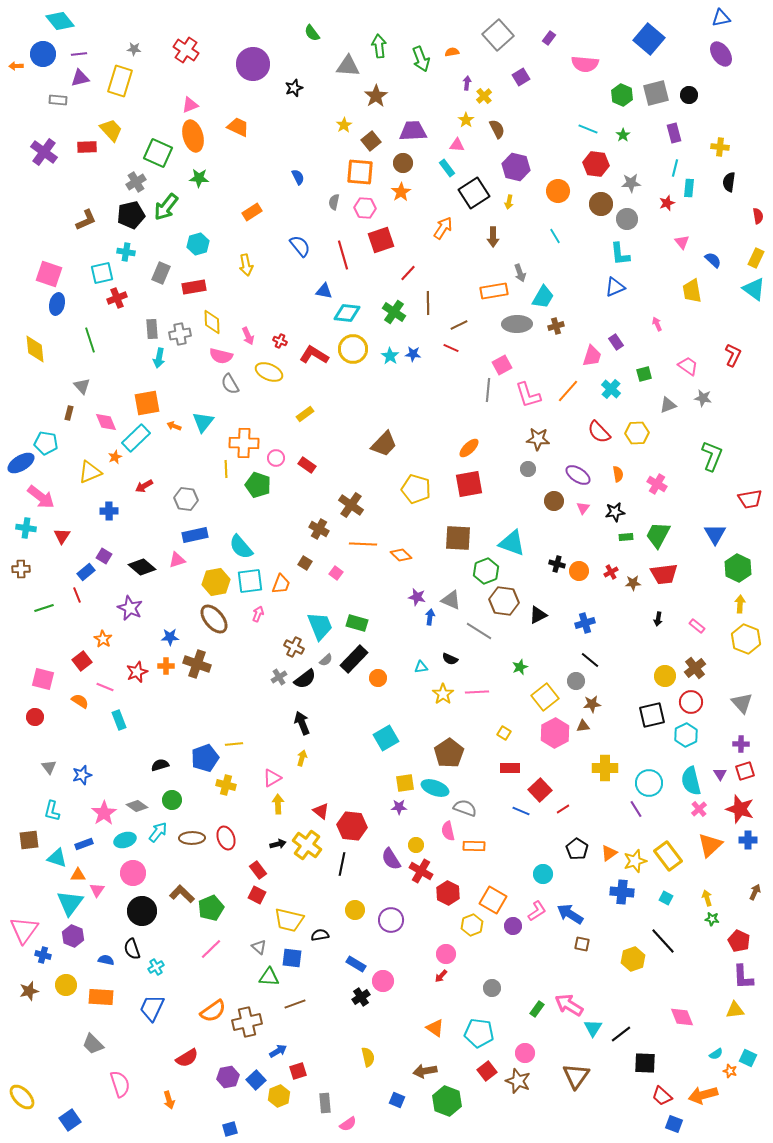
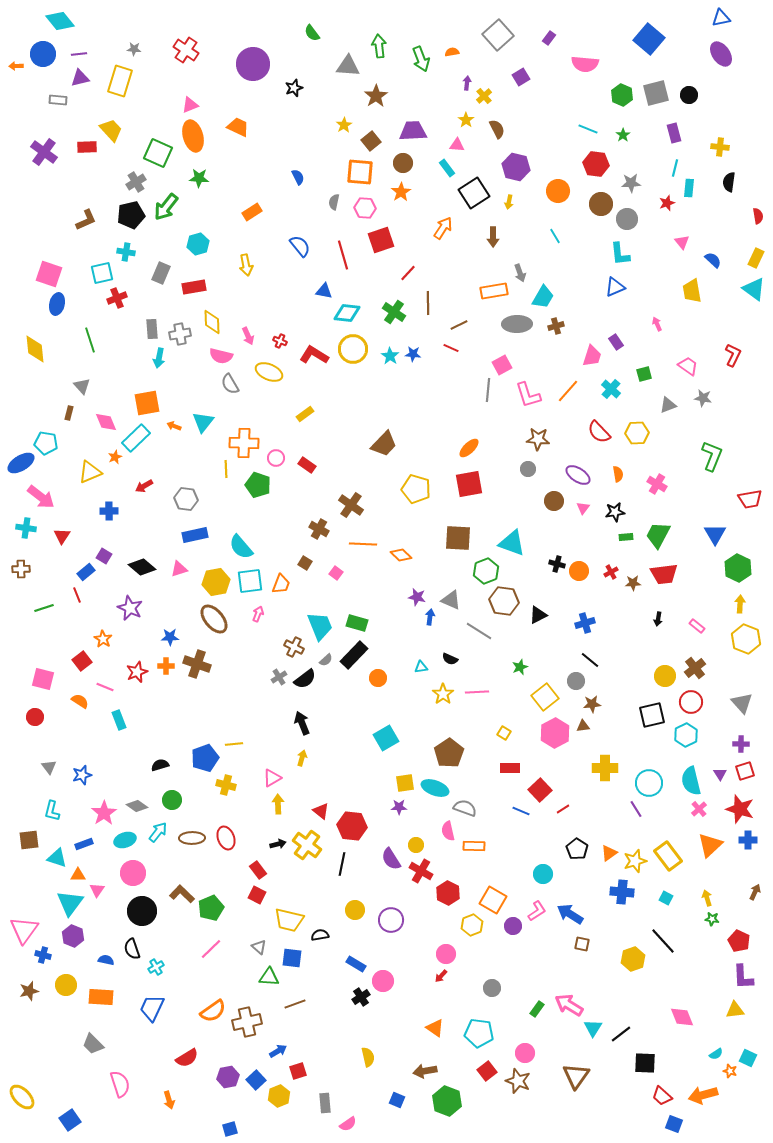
pink triangle at (177, 560): moved 2 px right, 9 px down
black rectangle at (354, 659): moved 4 px up
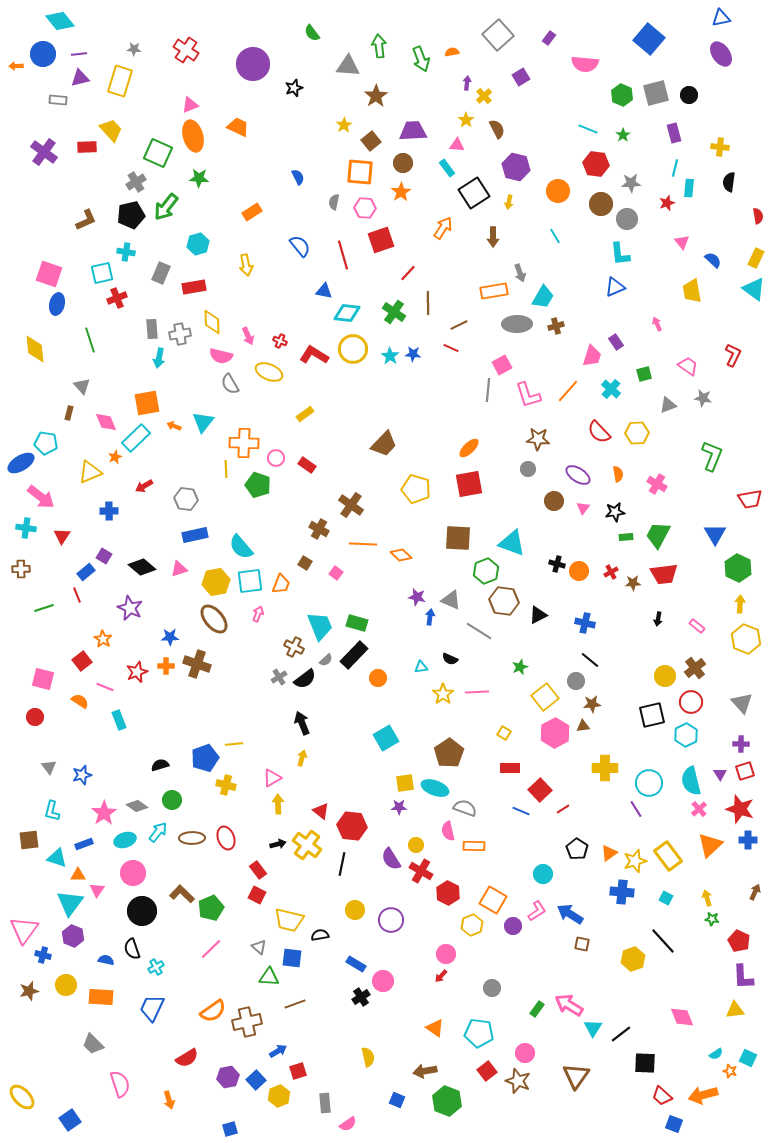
blue cross at (585, 623): rotated 30 degrees clockwise
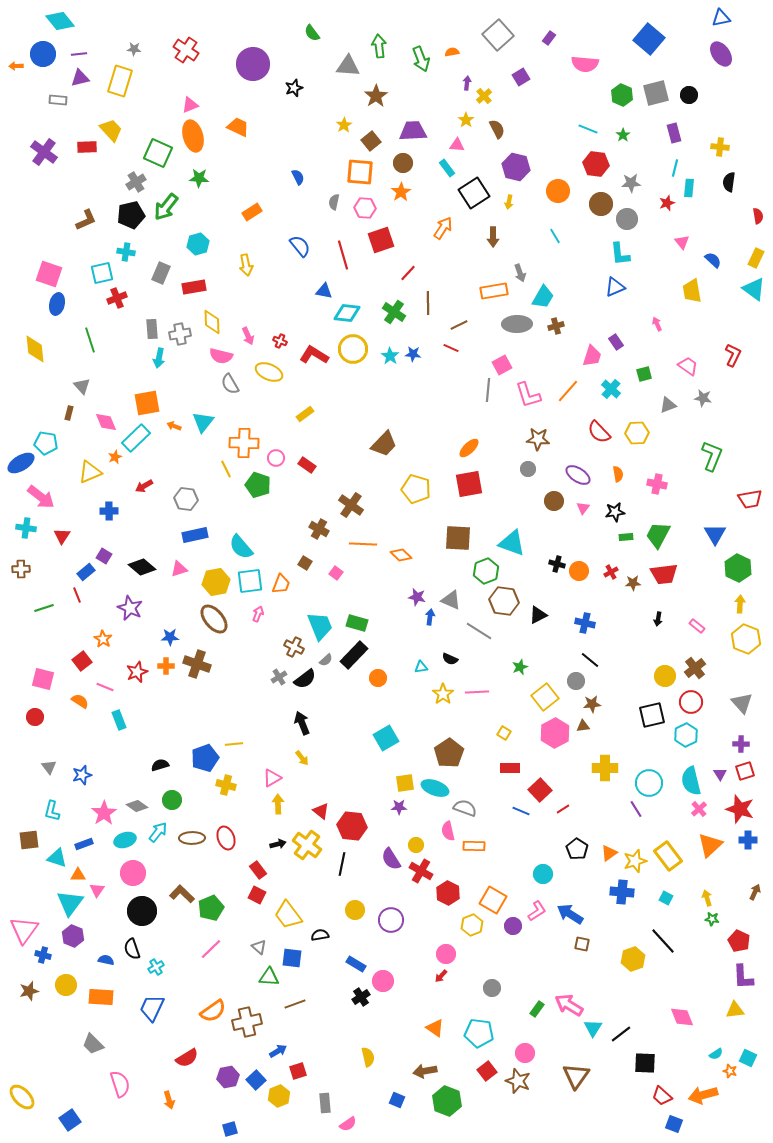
yellow line at (226, 469): rotated 24 degrees counterclockwise
pink cross at (657, 484): rotated 18 degrees counterclockwise
yellow arrow at (302, 758): rotated 126 degrees clockwise
yellow trapezoid at (289, 920): moved 1 px left, 5 px up; rotated 40 degrees clockwise
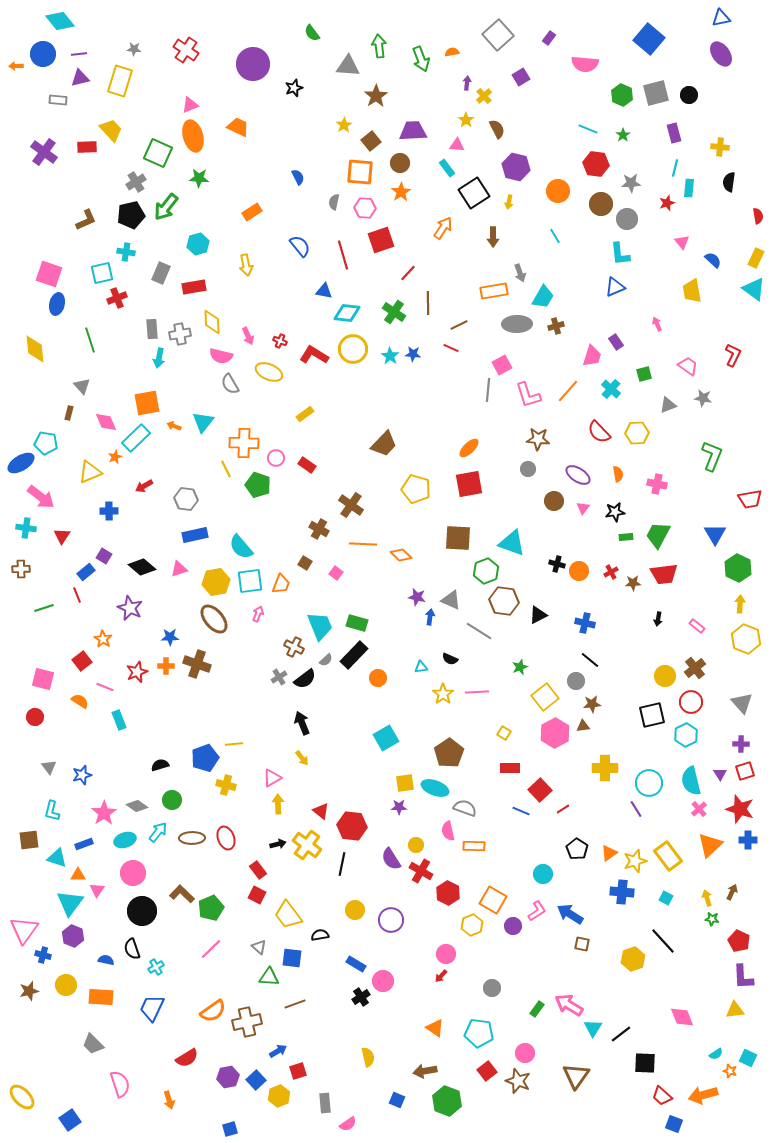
brown circle at (403, 163): moved 3 px left
brown arrow at (755, 892): moved 23 px left
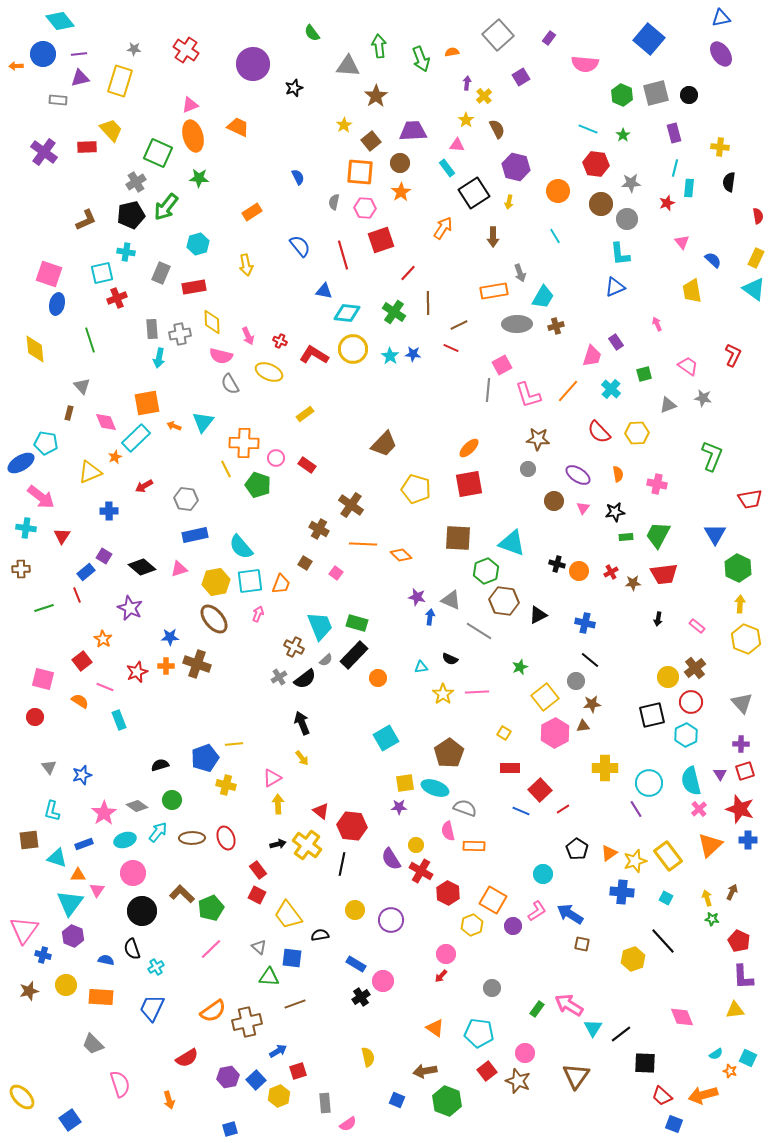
yellow circle at (665, 676): moved 3 px right, 1 px down
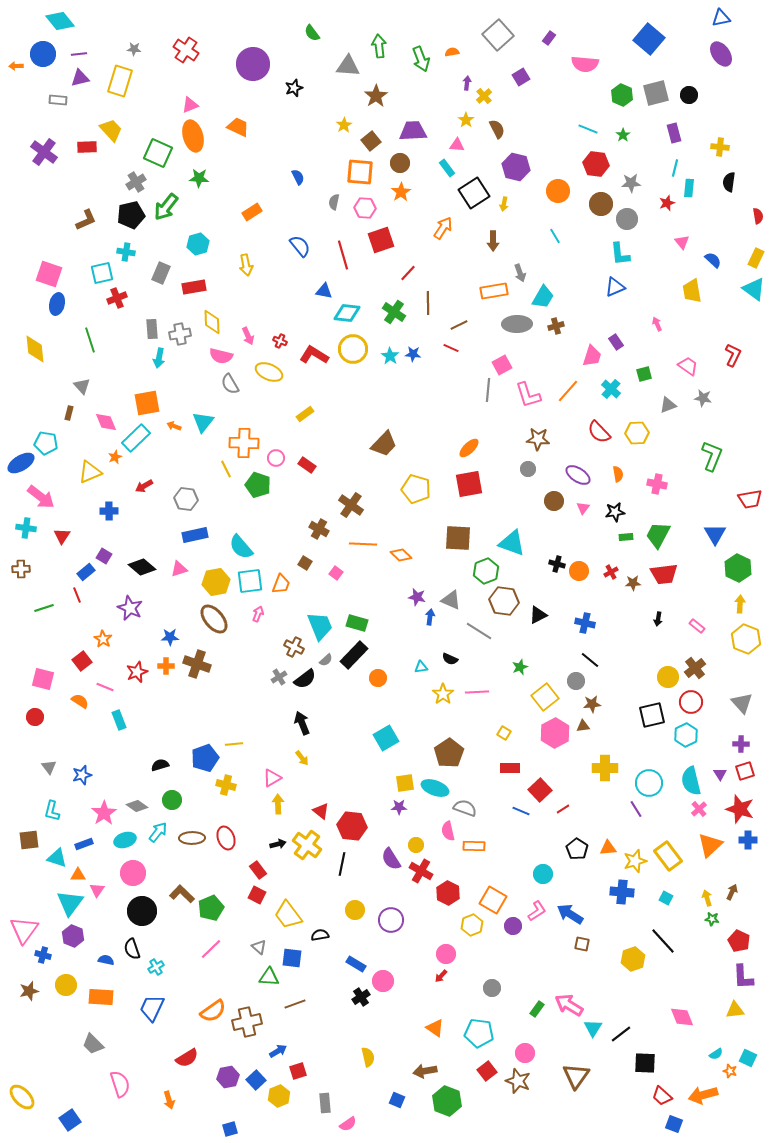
yellow arrow at (509, 202): moved 5 px left, 2 px down
brown arrow at (493, 237): moved 4 px down
orange triangle at (609, 853): moved 1 px left, 5 px up; rotated 30 degrees clockwise
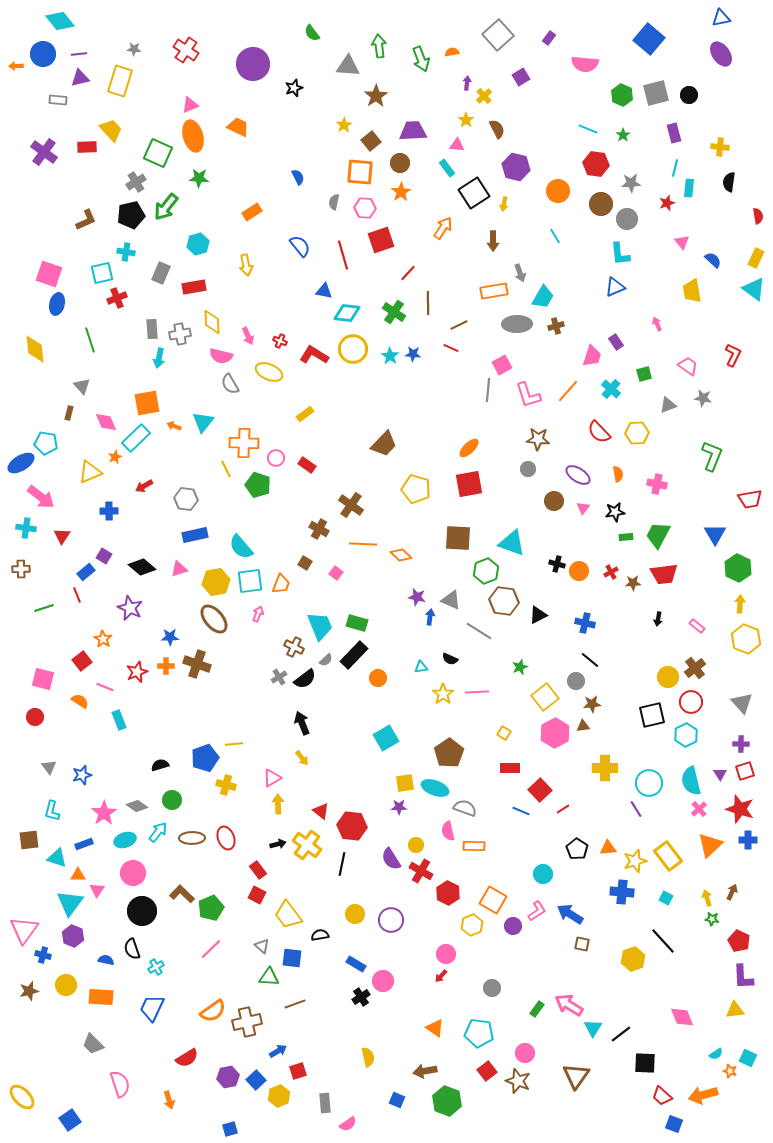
yellow circle at (355, 910): moved 4 px down
gray triangle at (259, 947): moved 3 px right, 1 px up
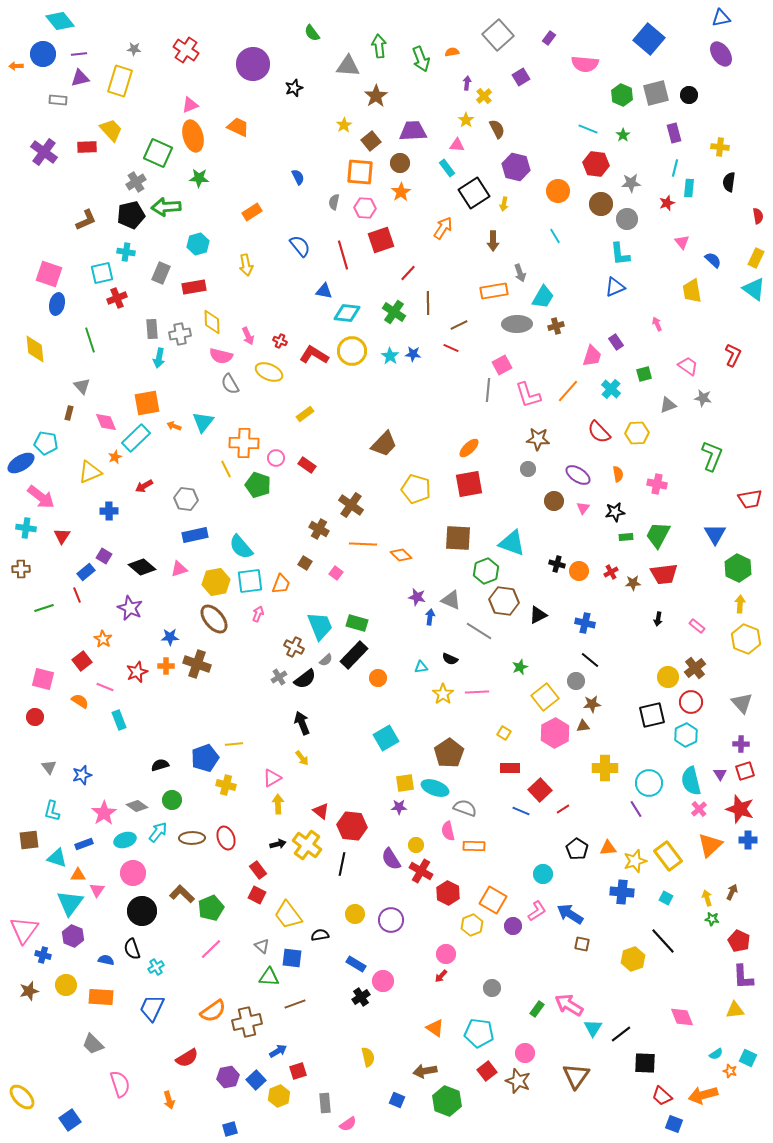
green arrow at (166, 207): rotated 48 degrees clockwise
yellow circle at (353, 349): moved 1 px left, 2 px down
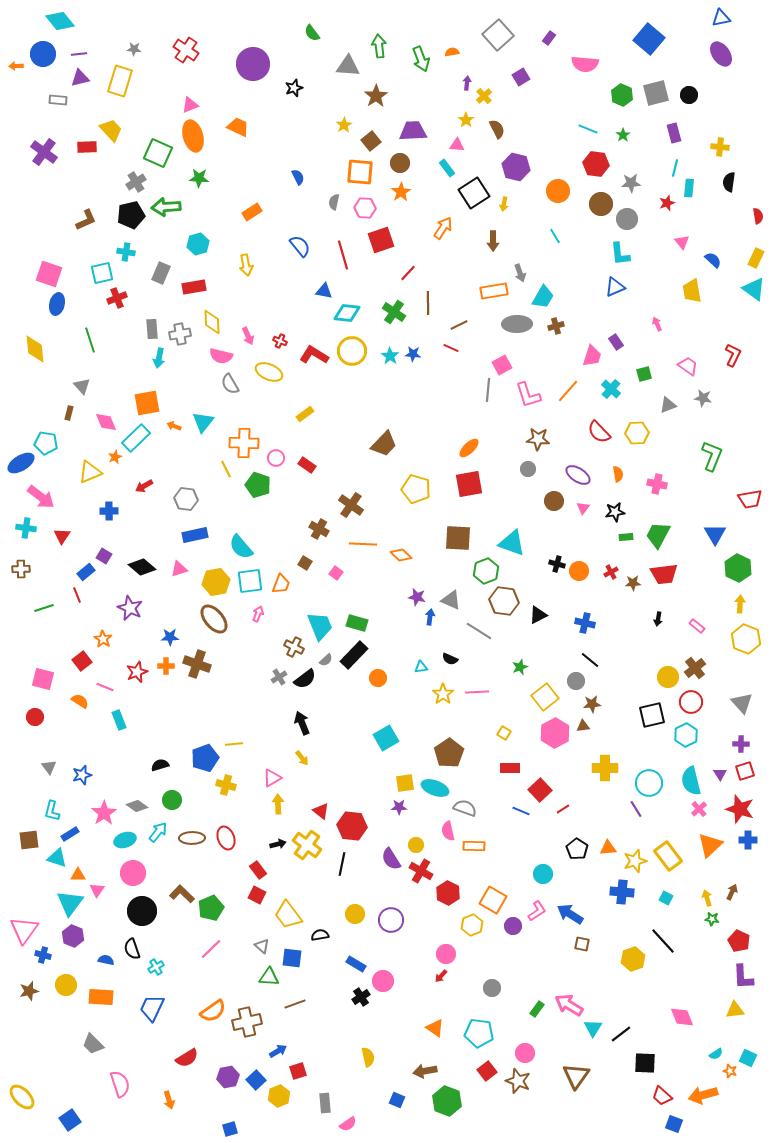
blue rectangle at (84, 844): moved 14 px left, 10 px up; rotated 12 degrees counterclockwise
